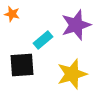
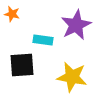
purple star: rotated 8 degrees counterclockwise
cyan rectangle: rotated 48 degrees clockwise
yellow star: moved 3 px down; rotated 28 degrees clockwise
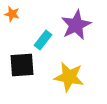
cyan rectangle: rotated 60 degrees counterclockwise
yellow star: moved 3 px left
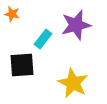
purple star: rotated 12 degrees clockwise
cyan rectangle: moved 1 px up
yellow star: moved 4 px right, 6 px down; rotated 16 degrees clockwise
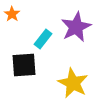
orange star: rotated 21 degrees clockwise
purple star: moved 2 px down; rotated 12 degrees counterclockwise
black square: moved 2 px right
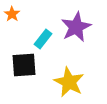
yellow star: moved 4 px left, 1 px up
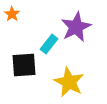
cyan rectangle: moved 6 px right, 5 px down
